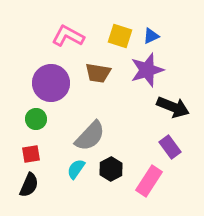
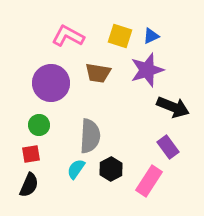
green circle: moved 3 px right, 6 px down
gray semicircle: rotated 40 degrees counterclockwise
purple rectangle: moved 2 px left
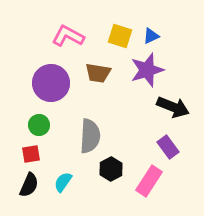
cyan semicircle: moved 13 px left, 13 px down
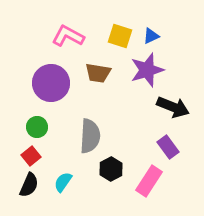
green circle: moved 2 px left, 2 px down
red square: moved 2 px down; rotated 30 degrees counterclockwise
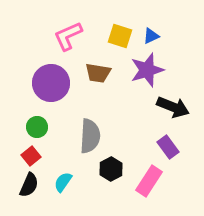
pink L-shape: rotated 52 degrees counterclockwise
